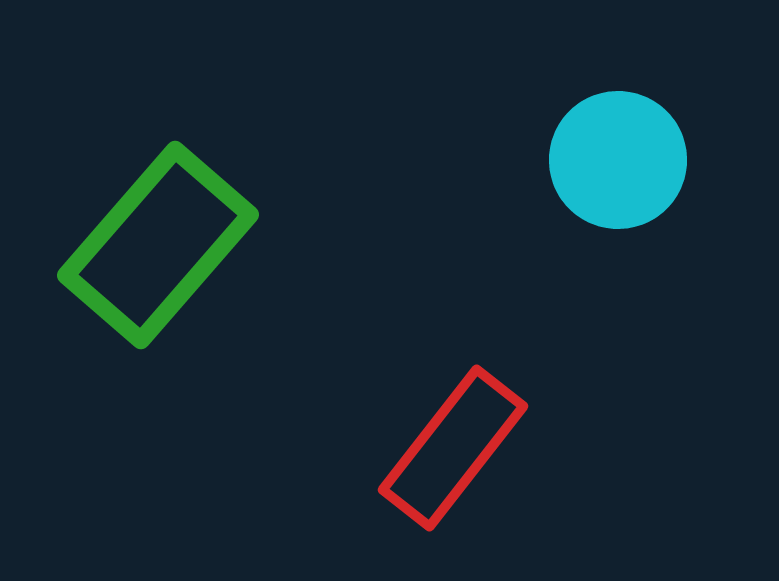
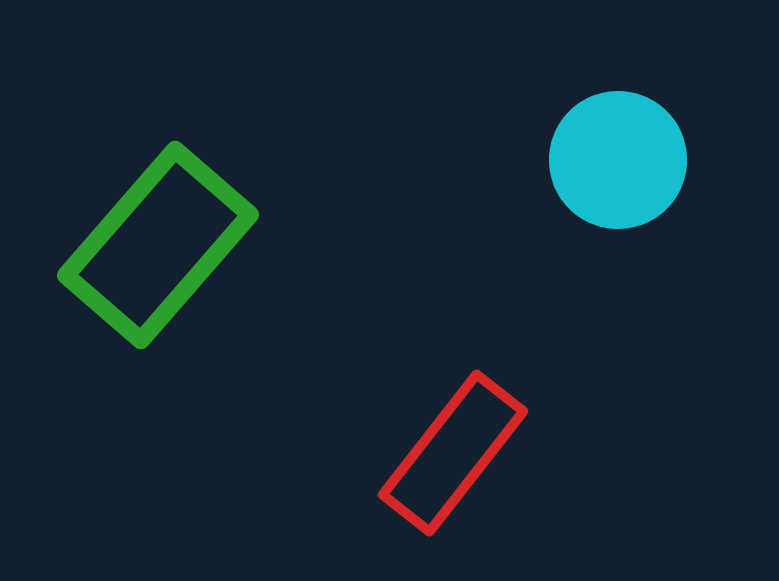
red rectangle: moved 5 px down
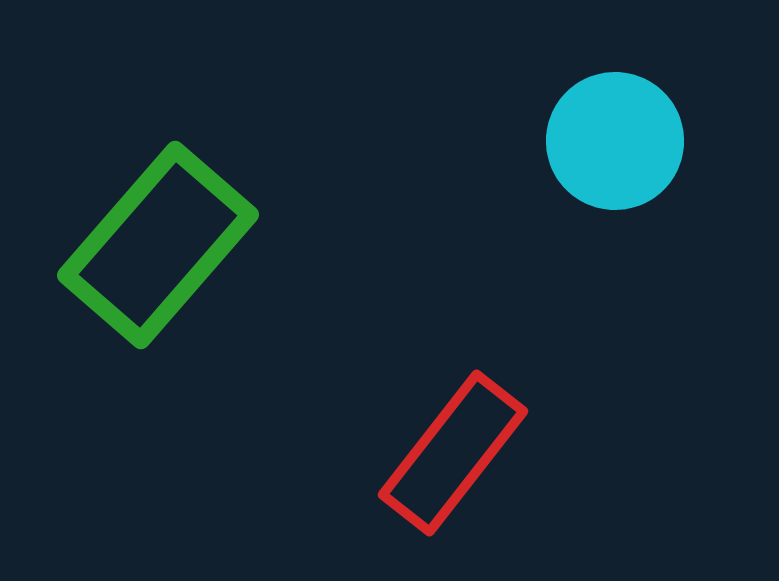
cyan circle: moved 3 px left, 19 px up
